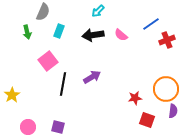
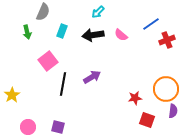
cyan arrow: moved 1 px down
cyan rectangle: moved 3 px right
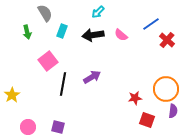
gray semicircle: moved 2 px right, 1 px down; rotated 54 degrees counterclockwise
red cross: rotated 28 degrees counterclockwise
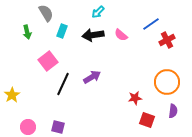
gray semicircle: moved 1 px right
red cross: rotated 21 degrees clockwise
black line: rotated 15 degrees clockwise
orange circle: moved 1 px right, 7 px up
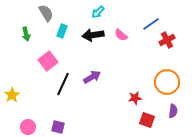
green arrow: moved 1 px left, 2 px down
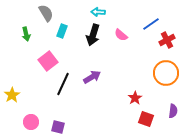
cyan arrow: rotated 48 degrees clockwise
black arrow: rotated 65 degrees counterclockwise
orange circle: moved 1 px left, 9 px up
red star: rotated 24 degrees counterclockwise
red square: moved 1 px left, 1 px up
pink circle: moved 3 px right, 5 px up
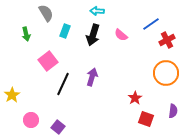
cyan arrow: moved 1 px left, 1 px up
cyan rectangle: moved 3 px right
purple arrow: rotated 42 degrees counterclockwise
pink circle: moved 2 px up
purple square: rotated 24 degrees clockwise
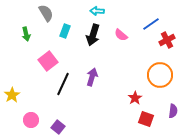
orange circle: moved 6 px left, 2 px down
